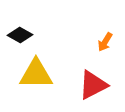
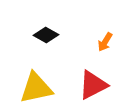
black diamond: moved 26 px right
yellow triangle: moved 14 px down; rotated 12 degrees counterclockwise
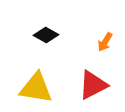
yellow triangle: rotated 21 degrees clockwise
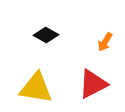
red triangle: moved 1 px up
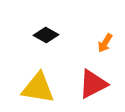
orange arrow: moved 1 px down
yellow triangle: moved 2 px right
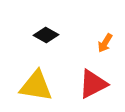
yellow triangle: moved 2 px left, 2 px up
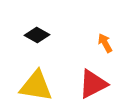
black diamond: moved 9 px left
orange arrow: rotated 120 degrees clockwise
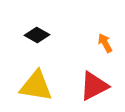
red triangle: moved 1 px right, 2 px down
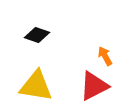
black diamond: rotated 10 degrees counterclockwise
orange arrow: moved 13 px down
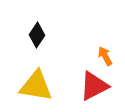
black diamond: rotated 75 degrees counterclockwise
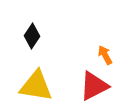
black diamond: moved 5 px left, 1 px down
orange arrow: moved 1 px up
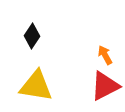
red triangle: moved 11 px right
